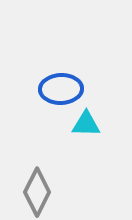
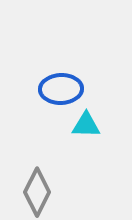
cyan triangle: moved 1 px down
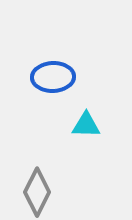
blue ellipse: moved 8 px left, 12 px up
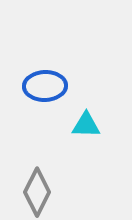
blue ellipse: moved 8 px left, 9 px down
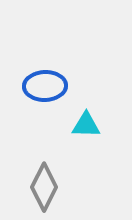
gray diamond: moved 7 px right, 5 px up
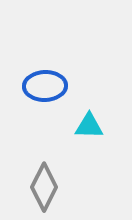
cyan triangle: moved 3 px right, 1 px down
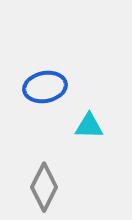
blue ellipse: moved 1 px down; rotated 9 degrees counterclockwise
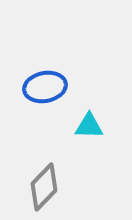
gray diamond: rotated 18 degrees clockwise
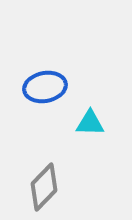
cyan triangle: moved 1 px right, 3 px up
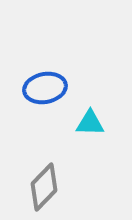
blue ellipse: moved 1 px down
